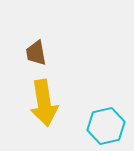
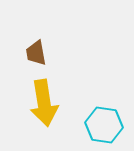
cyan hexagon: moved 2 px left, 1 px up; rotated 21 degrees clockwise
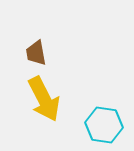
yellow arrow: moved 4 px up; rotated 18 degrees counterclockwise
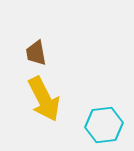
cyan hexagon: rotated 15 degrees counterclockwise
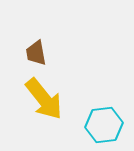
yellow arrow: rotated 12 degrees counterclockwise
